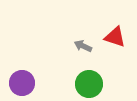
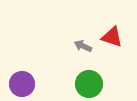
red triangle: moved 3 px left
purple circle: moved 1 px down
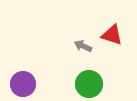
red triangle: moved 2 px up
purple circle: moved 1 px right
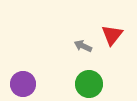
red triangle: rotated 50 degrees clockwise
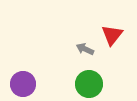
gray arrow: moved 2 px right, 3 px down
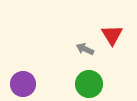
red triangle: rotated 10 degrees counterclockwise
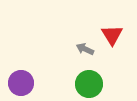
purple circle: moved 2 px left, 1 px up
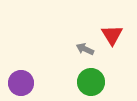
green circle: moved 2 px right, 2 px up
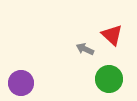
red triangle: rotated 15 degrees counterclockwise
green circle: moved 18 px right, 3 px up
